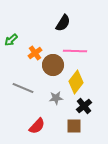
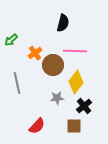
black semicircle: rotated 18 degrees counterclockwise
gray line: moved 6 px left, 5 px up; rotated 55 degrees clockwise
gray star: moved 1 px right
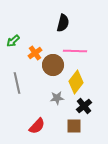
green arrow: moved 2 px right, 1 px down
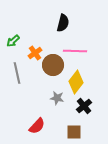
gray line: moved 10 px up
gray star: rotated 16 degrees clockwise
brown square: moved 6 px down
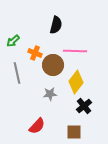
black semicircle: moved 7 px left, 2 px down
orange cross: rotated 32 degrees counterclockwise
gray star: moved 7 px left, 4 px up; rotated 16 degrees counterclockwise
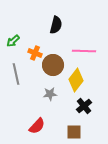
pink line: moved 9 px right
gray line: moved 1 px left, 1 px down
yellow diamond: moved 2 px up
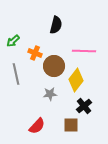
brown circle: moved 1 px right, 1 px down
brown square: moved 3 px left, 7 px up
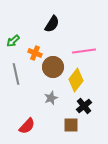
black semicircle: moved 4 px left, 1 px up; rotated 18 degrees clockwise
pink line: rotated 10 degrees counterclockwise
brown circle: moved 1 px left, 1 px down
gray star: moved 1 px right, 4 px down; rotated 16 degrees counterclockwise
red semicircle: moved 10 px left
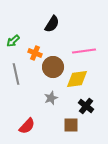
yellow diamond: moved 1 px right, 1 px up; rotated 45 degrees clockwise
black cross: moved 2 px right; rotated 14 degrees counterclockwise
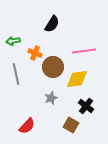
green arrow: rotated 32 degrees clockwise
brown square: rotated 28 degrees clockwise
